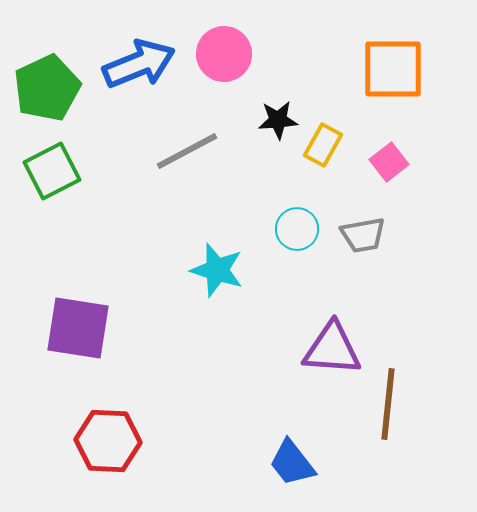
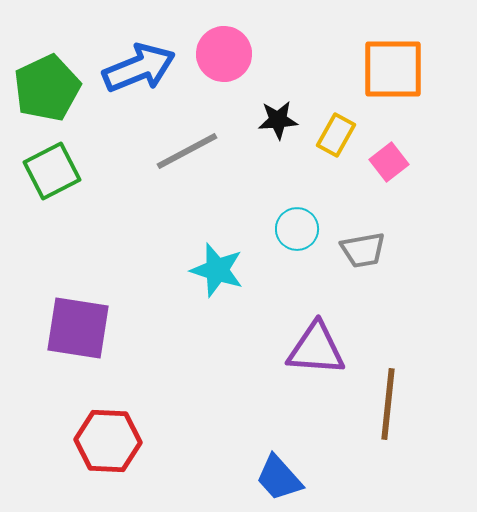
blue arrow: moved 4 px down
yellow rectangle: moved 13 px right, 10 px up
gray trapezoid: moved 15 px down
purple triangle: moved 16 px left
blue trapezoid: moved 13 px left, 15 px down; rotated 4 degrees counterclockwise
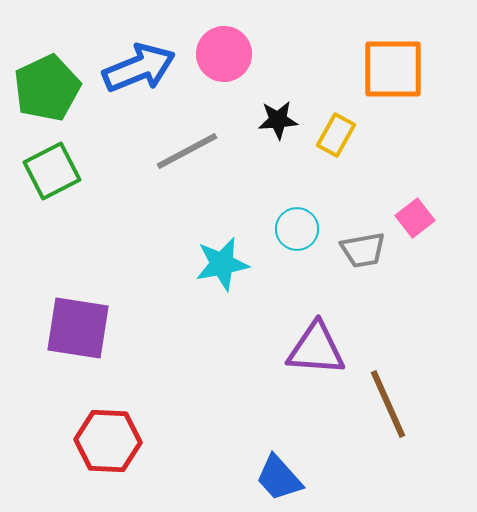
pink square: moved 26 px right, 56 px down
cyan star: moved 5 px right, 6 px up; rotated 28 degrees counterclockwise
brown line: rotated 30 degrees counterclockwise
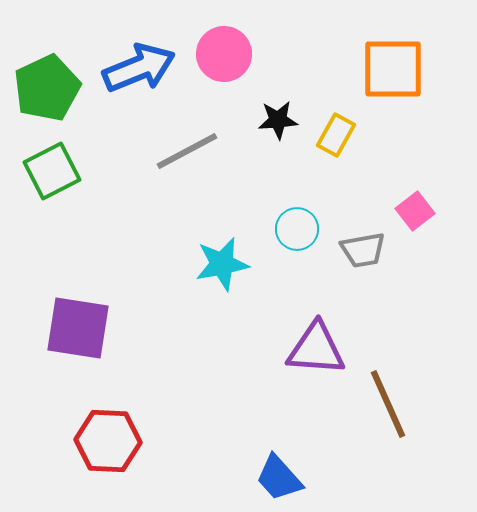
pink square: moved 7 px up
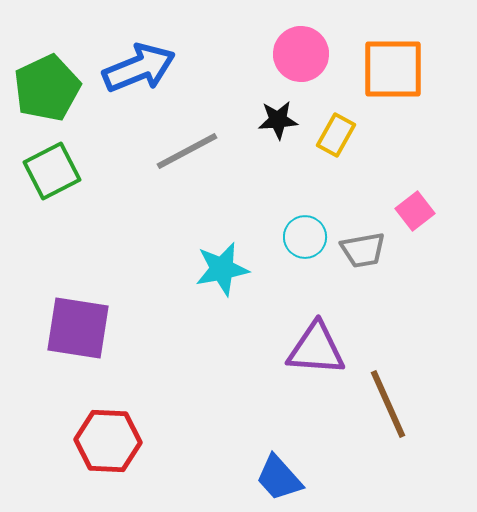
pink circle: moved 77 px right
cyan circle: moved 8 px right, 8 px down
cyan star: moved 5 px down
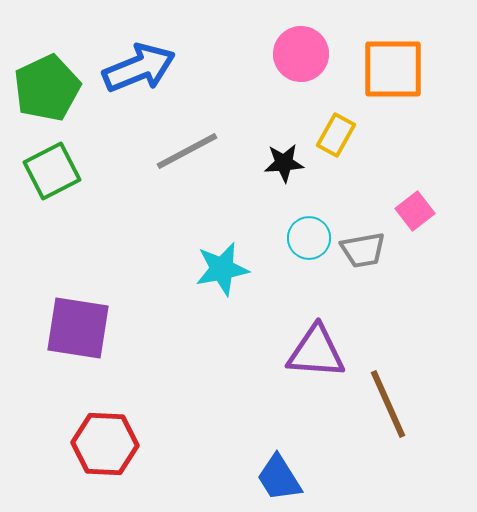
black star: moved 6 px right, 43 px down
cyan circle: moved 4 px right, 1 px down
purple triangle: moved 3 px down
red hexagon: moved 3 px left, 3 px down
blue trapezoid: rotated 10 degrees clockwise
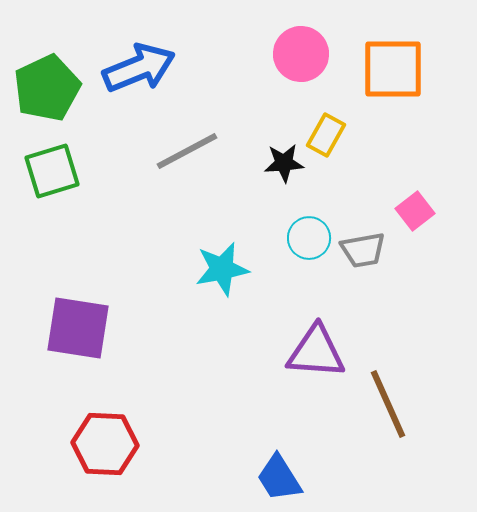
yellow rectangle: moved 10 px left
green square: rotated 10 degrees clockwise
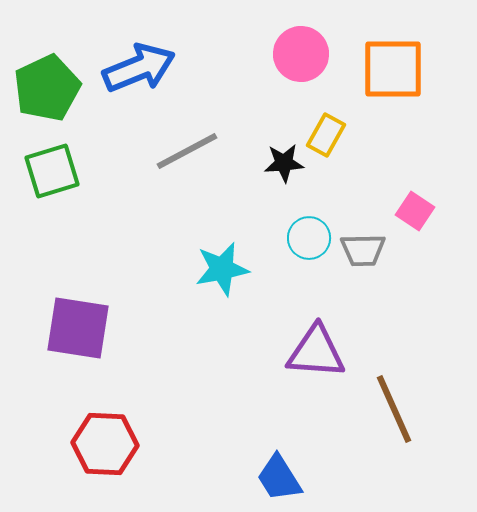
pink square: rotated 18 degrees counterclockwise
gray trapezoid: rotated 9 degrees clockwise
brown line: moved 6 px right, 5 px down
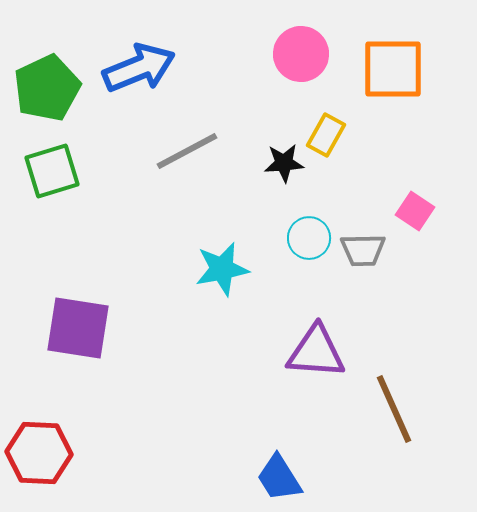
red hexagon: moved 66 px left, 9 px down
